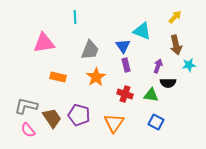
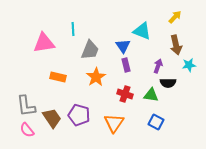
cyan line: moved 2 px left, 12 px down
gray L-shape: rotated 110 degrees counterclockwise
pink semicircle: moved 1 px left
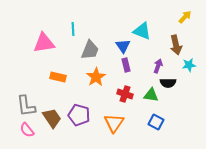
yellow arrow: moved 10 px right
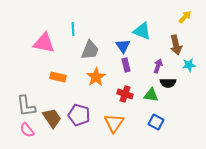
pink triangle: rotated 20 degrees clockwise
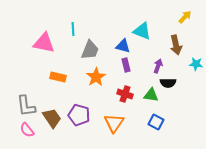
blue triangle: rotated 42 degrees counterclockwise
cyan star: moved 7 px right, 1 px up; rotated 16 degrees clockwise
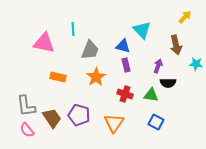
cyan triangle: moved 1 px up; rotated 24 degrees clockwise
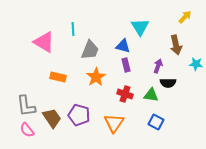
cyan triangle: moved 2 px left, 3 px up; rotated 12 degrees clockwise
pink triangle: moved 1 px up; rotated 20 degrees clockwise
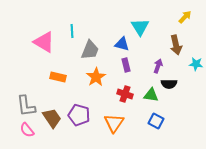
cyan line: moved 1 px left, 2 px down
blue triangle: moved 1 px left, 2 px up
black semicircle: moved 1 px right, 1 px down
blue square: moved 1 px up
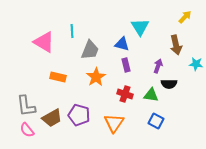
brown trapezoid: rotated 95 degrees clockwise
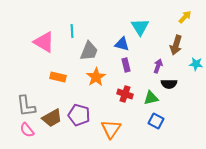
brown arrow: rotated 30 degrees clockwise
gray trapezoid: moved 1 px left, 1 px down
green triangle: moved 3 px down; rotated 21 degrees counterclockwise
orange triangle: moved 3 px left, 6 px down
